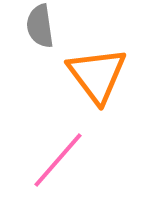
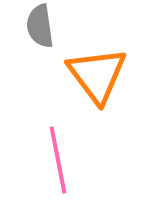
pink line: rotated 52 degrees counterclockwise
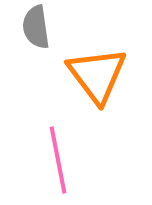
gray semicircle: moved 4 px left, 1 px down
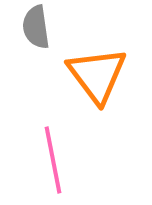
pink line: moved 5 px left
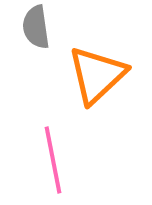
orange triangle: rotated 24 degrees clockwise
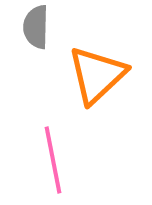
gray semicircle: rotated 9 degrees clockwise
